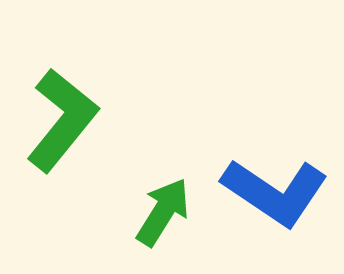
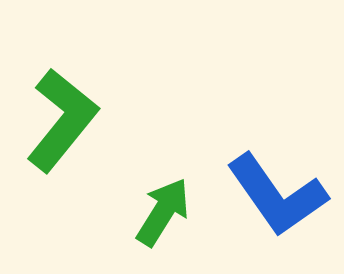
blue L-shape: moved 2 px right, 3 px down; rotated 21 degrees clockwise
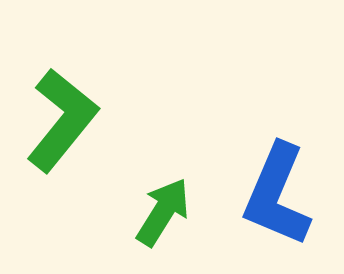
blue L-shape: rotated 58 degrees clockwise
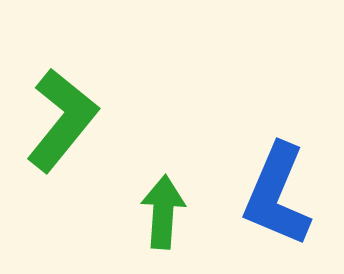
green arrow: rotated 28 degrees counterclockwise
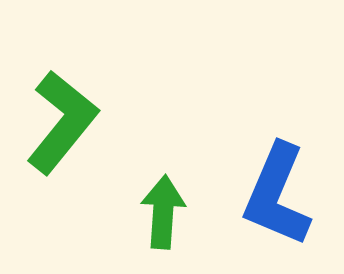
green L-shape: moved 2 px down
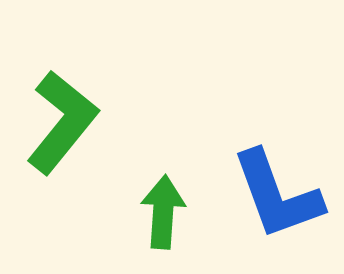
blue L-shape: rotated 43 degrees counterclockwise
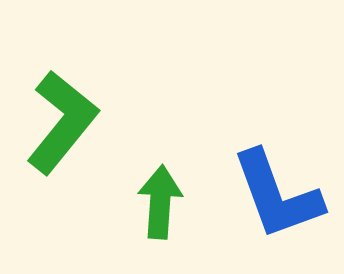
green arrow: moved 3 px left, 10 px up
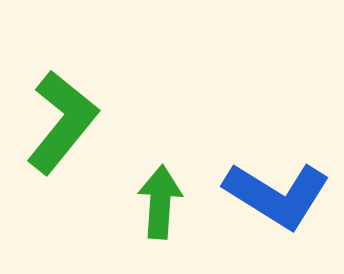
blue L-shape: rotated 38 degrees counterclockwise
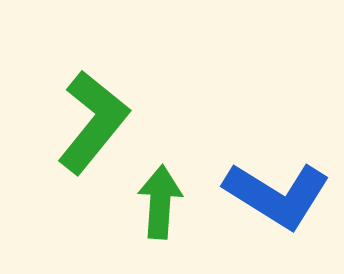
green L-shape: moved 31 px right
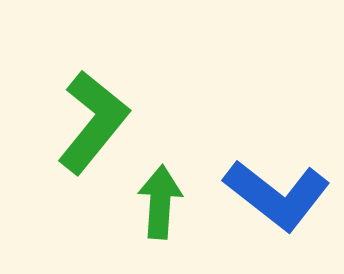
blue L-shape: rotated 6 degrees clockwise
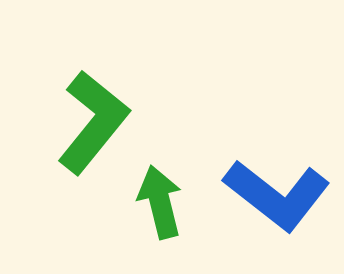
green arrow: rotated 18 degrees counterclockwise
